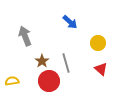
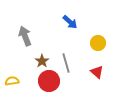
red triangle: moved 4 px left, 3 px down
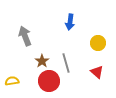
blue arrow: rotated 56 degrees clockwise
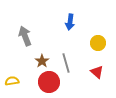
red circle: moved 1 px down
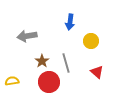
gray arrow: moved 2 px right; rotated 78 degrees counterclockwise
yellow circle: moved 7 px left, 2 px up
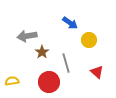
blue arrow: moved 1 px down; rotated 63 degrees counterclockwise
yellow circle: moved 2 px left, 1 px up
brown star: moved 9 px up
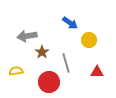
red triangle: rotated 40 degrees counterclockwise
yellow semicircle: moved 4 px right, 10 px up
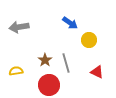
gray arrow: moved 8 px left, 9 px up
brown star: moved 3 px right, 8 px down
red triangle: rotated 24 degrees clockwise
red circle: moved 3 px down
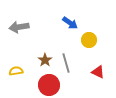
red triangle: moved 1 px right
